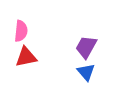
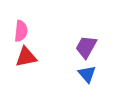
blue triangle: moved 1 px right, 2 px down
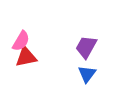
pink semicircle: moved 10 px down; rotated 25 degrees clockwise
blue triangle: rotated 18 degrees clockwise
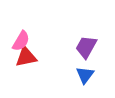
blue triangle: moved 2 px left, 1 px down
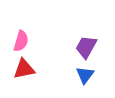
pink semicircle: rotated 15 degrees counterclockwise
red triangle: moved 2 px left, 12 px down
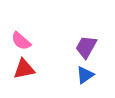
pink semicircle: rotated 115 degrees clockwise
blue triangle: rotated 18 degrees clockwise
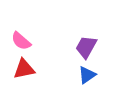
blue triangle: moved 2 px right
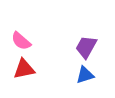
blue triangle: moved 2 px left; rotated 18 degrees clockwise
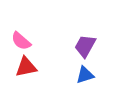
purple trapezoid: moved 1 px left, 1 px up
red triangle: moved 2 px right, 2 px up
